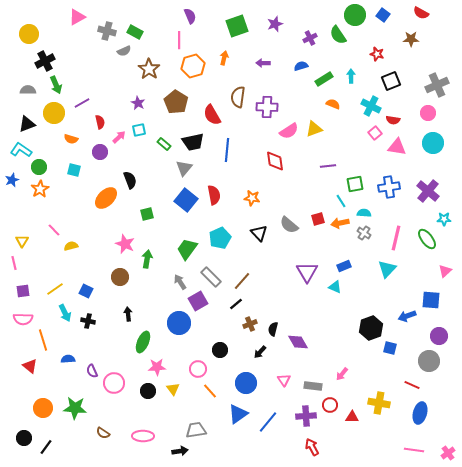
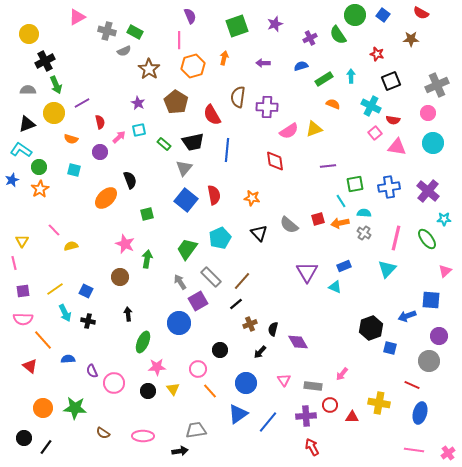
orange line at (43, 340): rotated 25 degrees counterclockwise
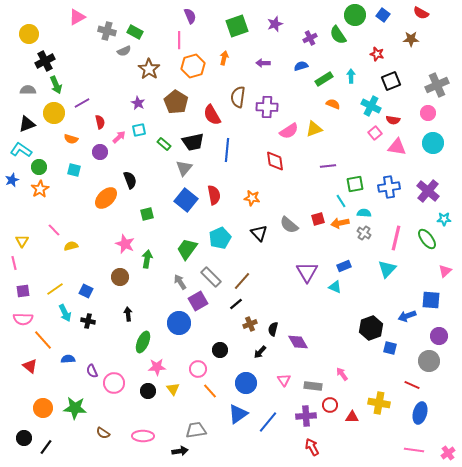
pink arrow at (342, 374): rotated 104 degrees clockwise
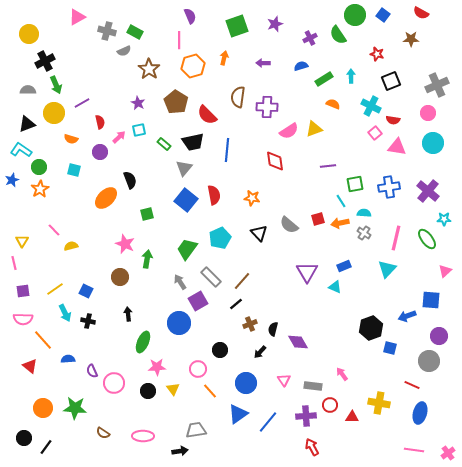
red semicircle at (212, 115): moved 5 px left; rotated 15 degrees counterclockwise
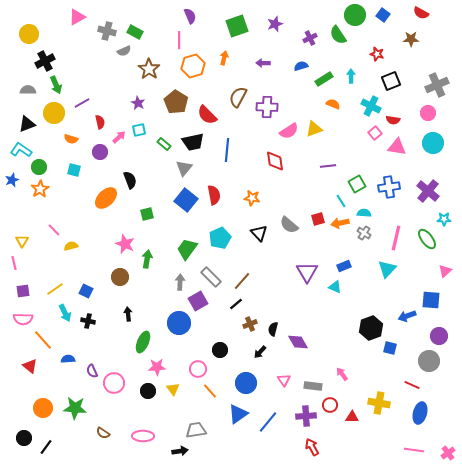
brown semicircle at (238, 97): rotated 20 degrees clockwise
green square at (355, 184): moved 2 px right; rotated 18 degrees counterclockwise
gray arrow at (180, 282): rotated 35 degrees clockwise
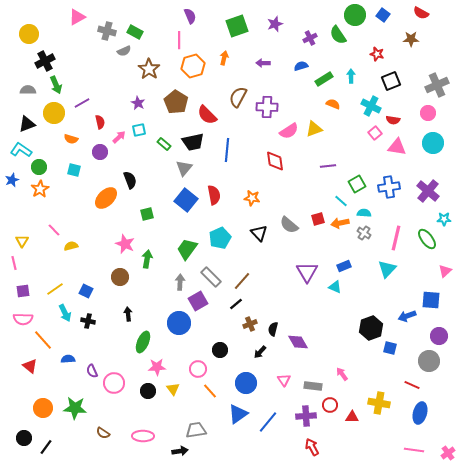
cyan line at (341, 201): rotated 16 degrees counterclockwise
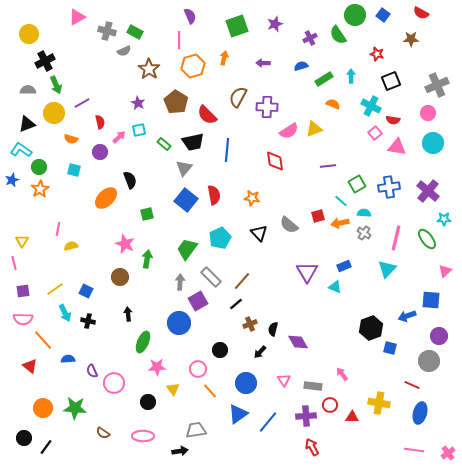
red square at (318, 219): moved 3 px up
pink line at (54, 230): moved 4 px right, 1 px up; rotated 56 degrees clockwise
black circle at (148, 391): moved 11 px down
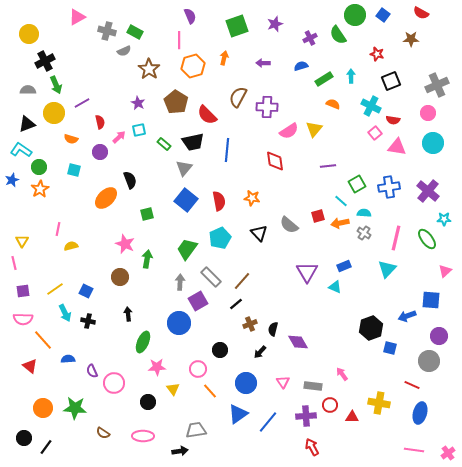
yellow triangle at (314, 129): rotated 30 degrees counterclockwise
red semicircle at (214, 195): moved 5 px right, 6 px down
pink triangle at (284, 380): moved 1 px left, 2 px down
